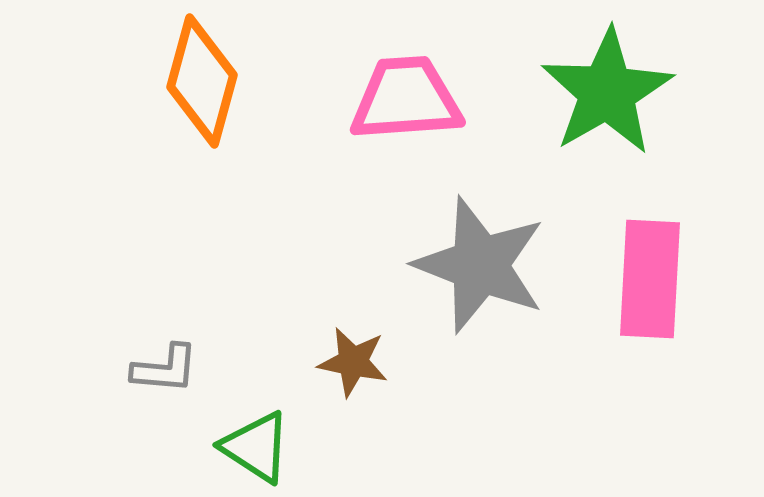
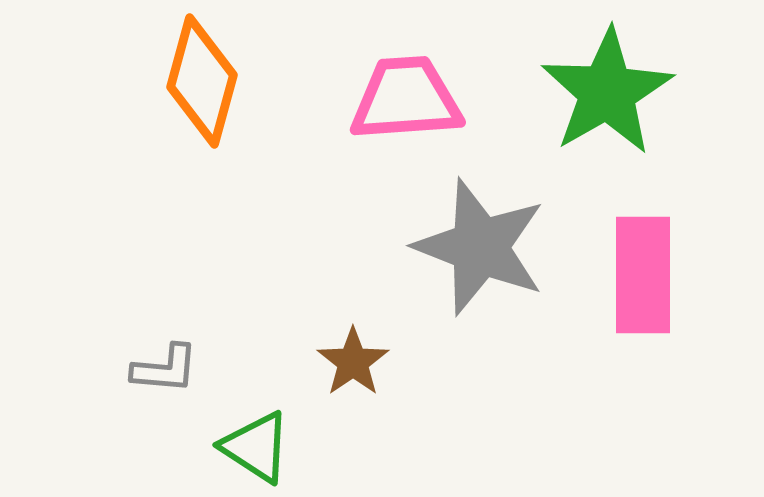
gray star: moved 18 px up
pink rectangle: moved 7 px left, 4 px up; rotated 3 degrees counterclockwise
brown star: rotated 26 degrees clockwise
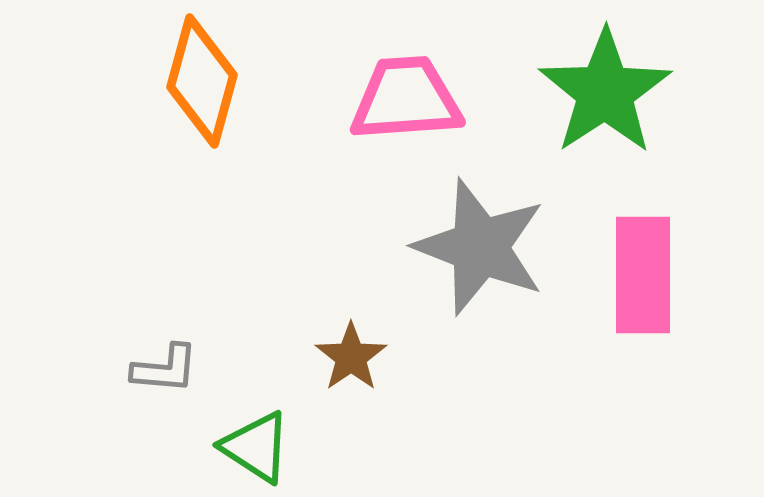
green star: moved 2 px left; rotated 3 degrees counterclockwise
brown star: moved 2 px left, 5 px up
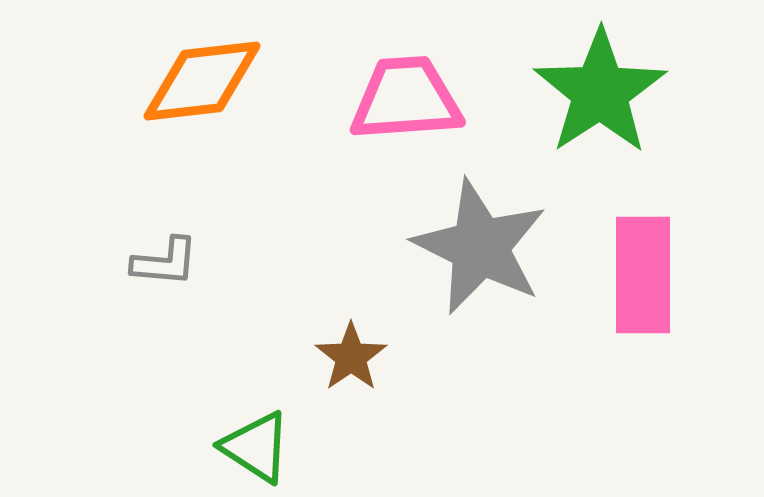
orange diamond: rotated 68 degrees clockwise
green star: moved 5 px left
gray star: rotated 5 degrees clockwise
gray L-shape: moved 107 px up
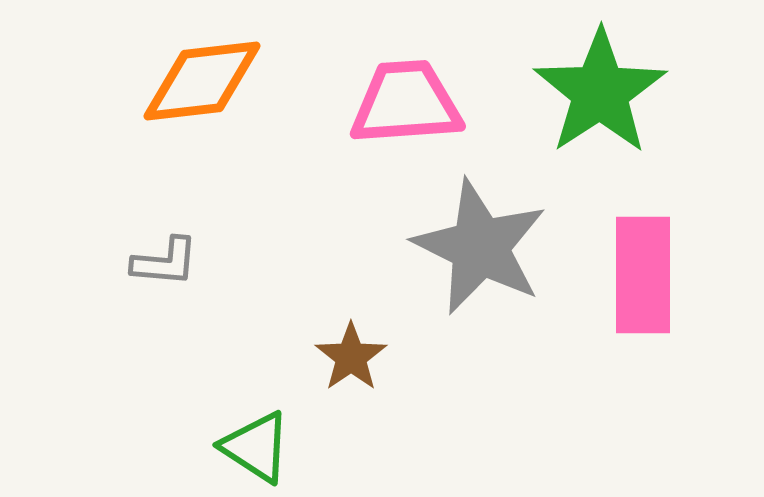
pink trapezoid: moved 4 px down
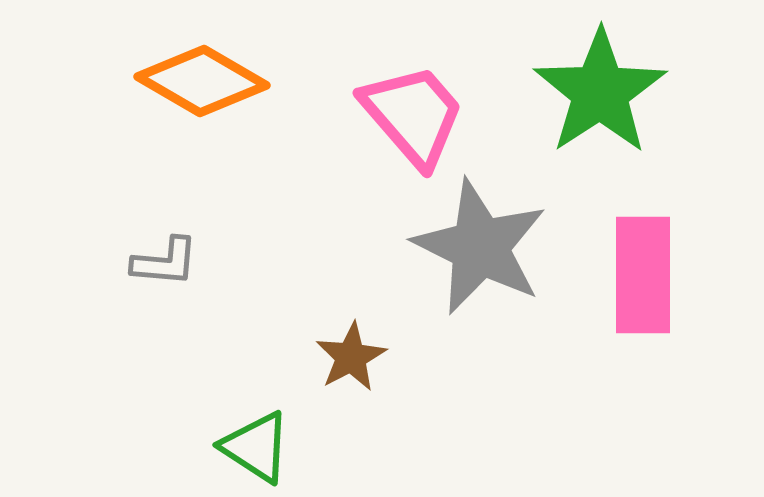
orange diamond: rotated 37 degrees clockwise
pink trapezoid: moved 7 px right, 12 px down; rotated 53 degrees clockwise
brown star: rotated 6 degrees clockwise
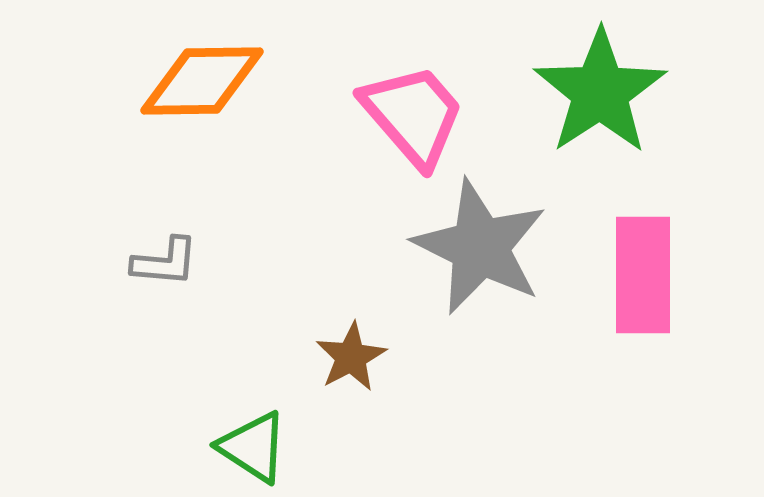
orange diamond: rotated 31 degrees counterclockwise
green triangle: moved 3 px left
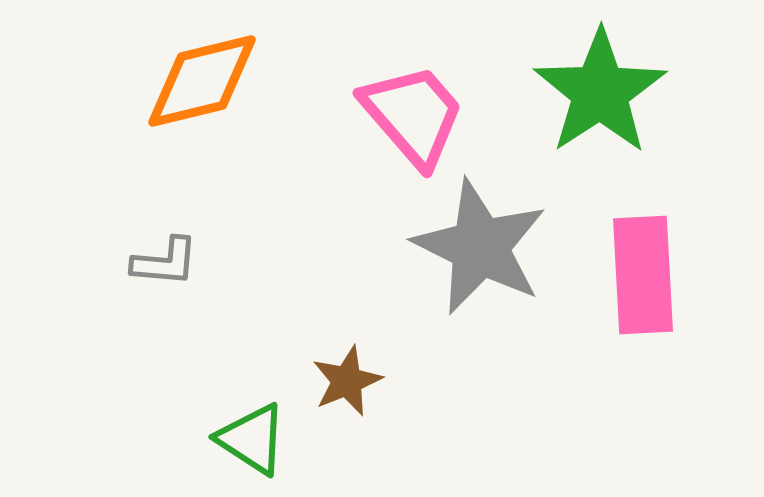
orange diamond: rotated 13 degrees counterclockwise
pink rectangle: rotated 3 degrees counterclockwise
brown star: moved 4 px left, 24 px down; rotated 6 degrees clockwise
green triangle: moved 1 px left, 8 px up
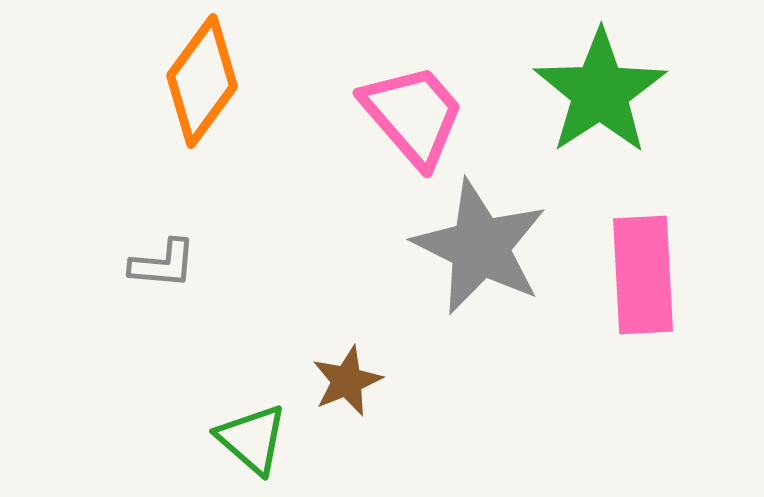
orange diamond: rotated 40 degrees counterclockwise
gray L-shape: moved 2 px left, 2 px down
green triangle: rotated 8 degrees clockwise
